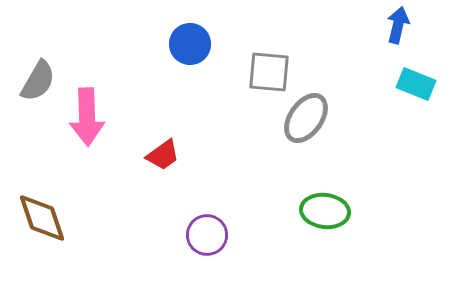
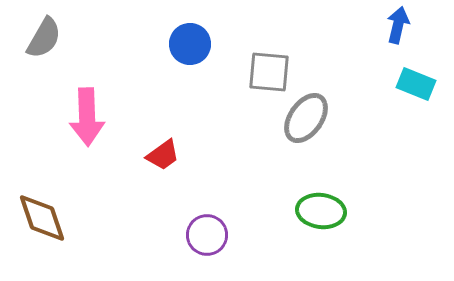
gray semicircle: moved 6 px right, 43 px up
green ellipse: moved 4 px left
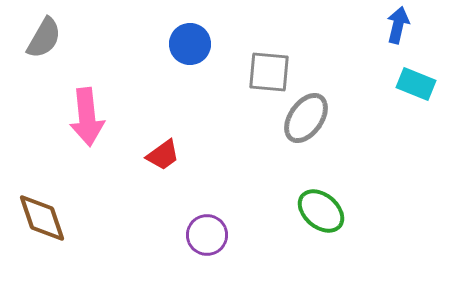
pink arrow: rotated 4 degrees counterclockwise
green ellipse: rotated 33 degrees clockwise
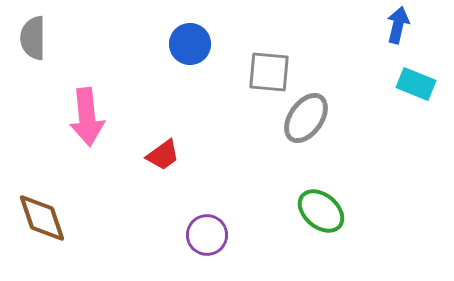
gray semicircle: moved 11 px left; rotated 150 degrees clockwise
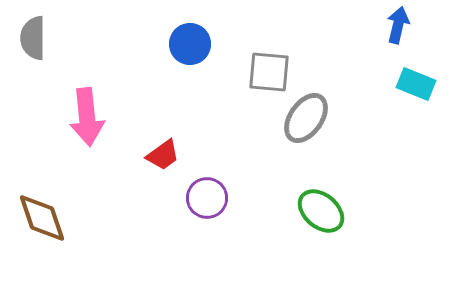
purple circle: moved 37 px up
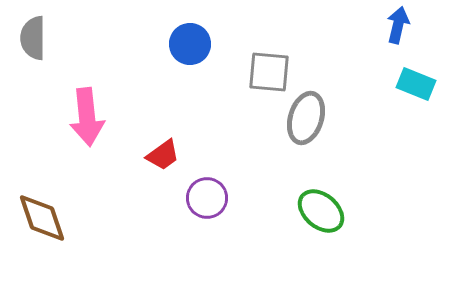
gray ellipse: rotated 18 degrees counterclockwise
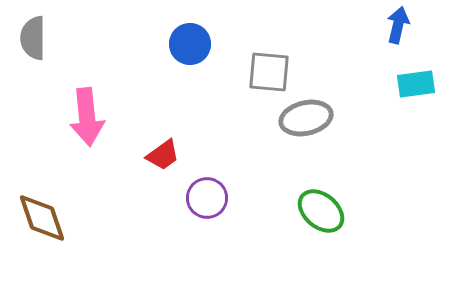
cyan rectangle: rotated 30 degrees counterclockwise
gray ellipse: rotated 60 degrees clockwise
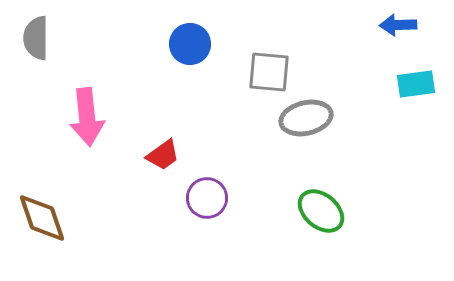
blue arrow: rotated 105 degrees counterclockwise
gray semicircle: moved 3 px right
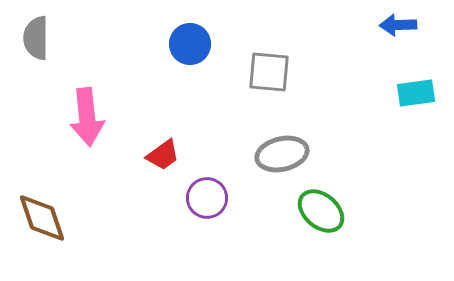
cyan rectangle: moved 9 px down
gray ellipse: moved 24 px left, 36 px down
